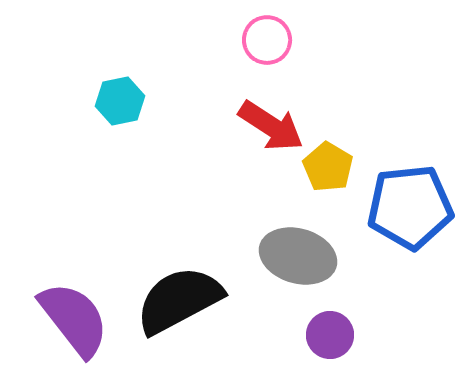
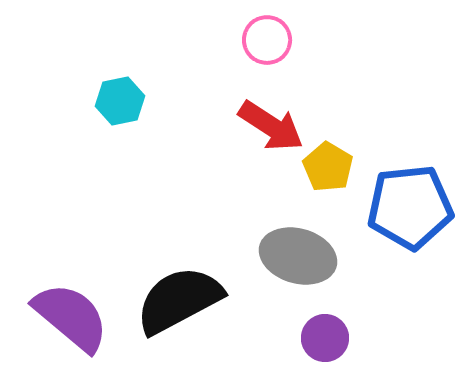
purple semicircle: moved 3 px left, 2 px up; rotated 12 degrees counterclockwise
purple circle: moved 5 px left, 3 px down
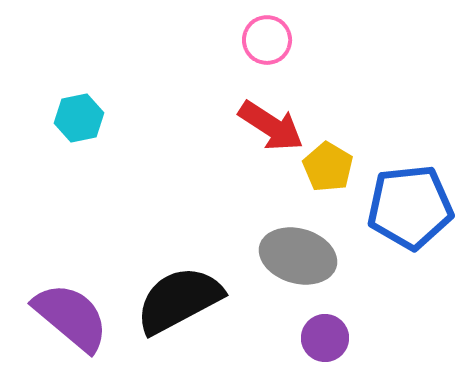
cyan hexagon: moved 41 px left, 17 px down
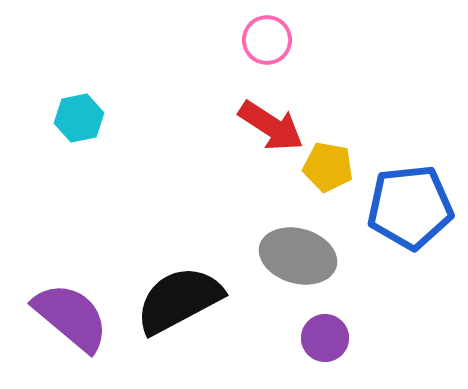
yellow pentagon: rotated 21 degrees counterclockwise
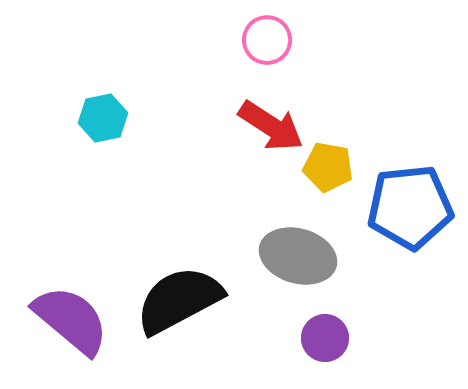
cyan hexagon: moved 24 px right
purple semicircle: moved 3 px down
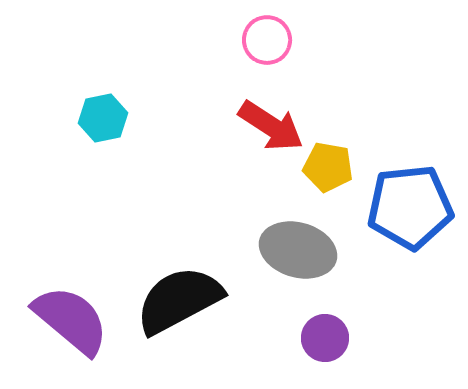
gray ellipse: moved 6 px up
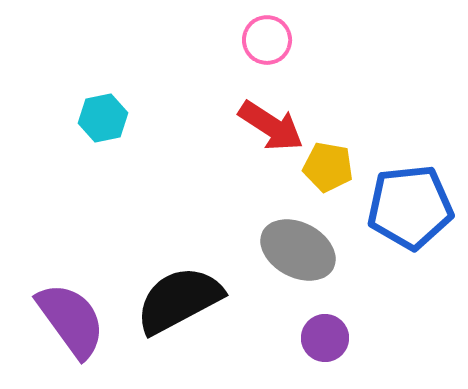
gray ellipse: rotated 12 degrees clockwise
purple semicircle: rotated 14 degrees clockwise
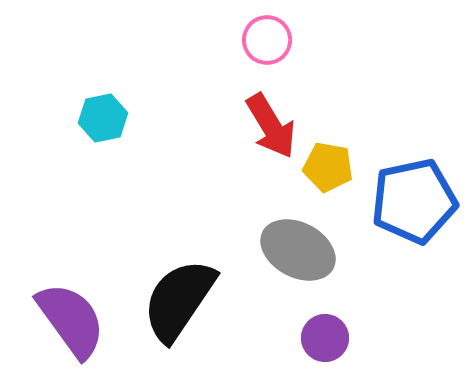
red arrow: rotated 26 degrees clockwise
blue pentagon: moved 4 px right, 6 px up; rotated 6 degrees counterclockwise
black semicircle: rotated 28 degrees counterclockwise
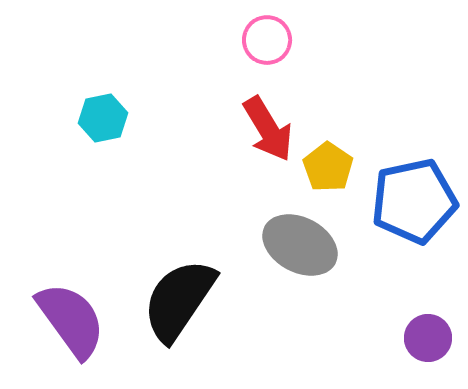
red arrow: moved 3 px left, 3 px down
yellow pentagon: rotated 24 degrees clockwise
gray ellipse: moved 2 px right, 5 px up
purple circle: moved 103 px right
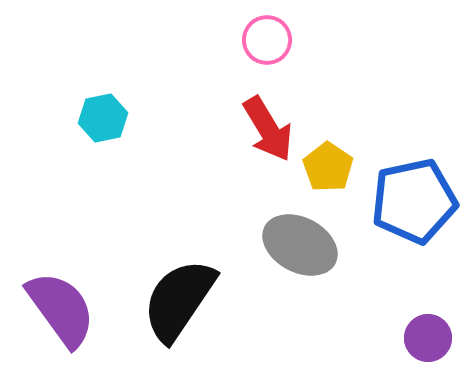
purple semicircle: moved 10 px left, 11 px up
